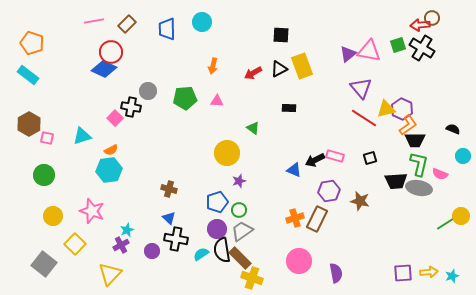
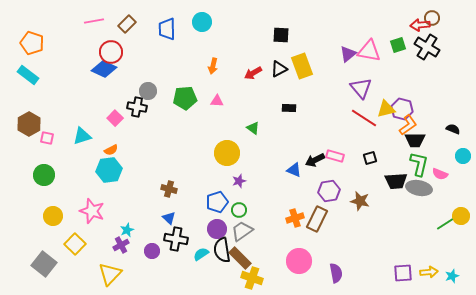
black cross at (422, 48): moved 5 px right, 1 px up
black cross at (131, 107): moved 6 px right
purple hexagon at (402, 109): rotated 10 degrees counterclockwise
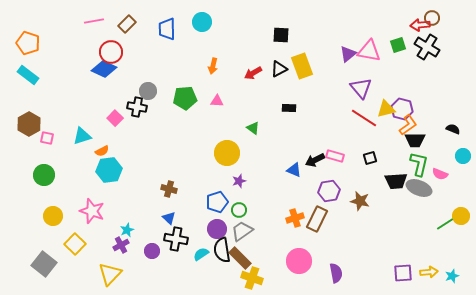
orange pentagon at (32, 43): moved 4 px left
orange semicircle at (111, 150): moved 9 px left, 1 px down
gray ellipse at (419, 188): rotated 10 degrees clockwise
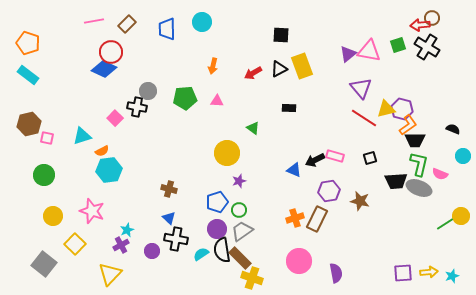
brown hexagon at (29, 124): rotated 15 degrees clockwise
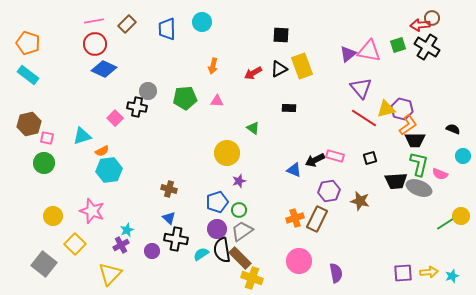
red circle at (111, 52): moved 16 px left, 8 px up
green circle at (44, 175): moved 12 px up
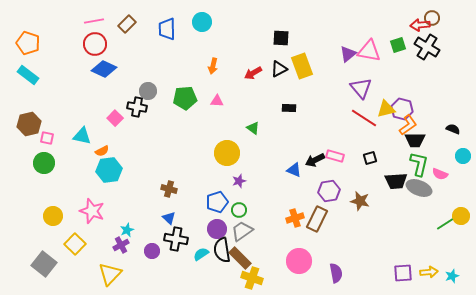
black square at (281, 35): moved 3 px down
cyan triangle at (82, 136): rotated 30 degrees clockwise
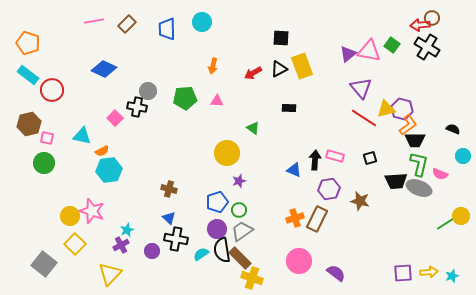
red circle at (95, 44): moved 43 px left, 46 px down
green square at (398, 45): moved 6 px left; rotated 35 degrees counterclockwise
black arrow at (315, 160): rotated 120 degrees clockwise
purple hexagon at (329, 191): moved 2 px up
yellow circle at (53, 216): moved 17 px right
purple semicircle at (336, 273): rotated 42 degrees counterclockwise
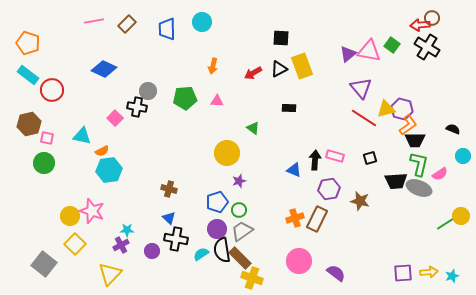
pink semicircle at (440, 174): rotated 56 degrees counterclockwise
cyan star at (127, 230): rotated 24 degrees clockwise
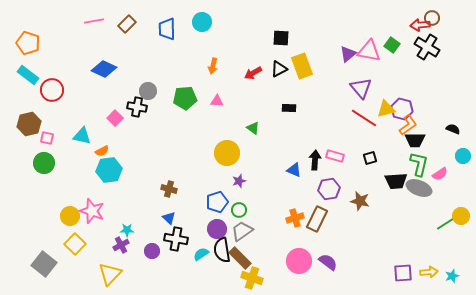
purple semicircle at (336, 273): moved 8 px left, 11 px up
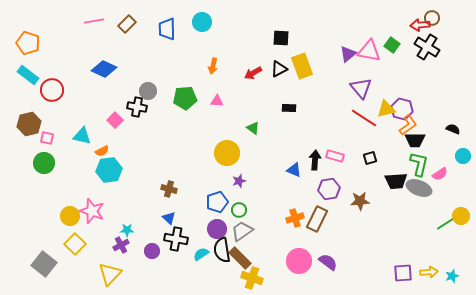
pink square at (115, 118): moved 2 px down
brown star at (360, 201): rotated 18 degrees counterclockwise
